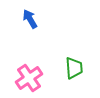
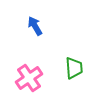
blue arrow: moved 5 px right, 7 px down
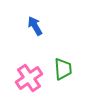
green trapezoid: moved 11 px left, 1 px down
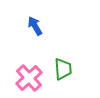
pink cross: rotated 8 degrees counterclockwise
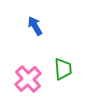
pink cross: moved 1 px left, 1 px down
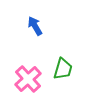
green trapezoid: rotated 20 degrees clockwise
